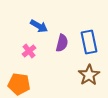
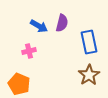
purple semicircle: moved 20 px up
pink cross: rotated 24 degrees clockwise
orange pentagon: rotated 15 degrees clockwise
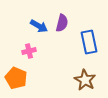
brown star: moved 4 px left, 5 px down; rotated 10 degrees counterclockwise
orange pentagon: moved 3 px left, 6 px up
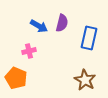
blue rectangle: moved 4 px up; rotated 25 degrees clockwise
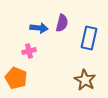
blue arrow: moved 2 px down; rotated 24 degrees counterclockwise
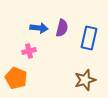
purple semicircle: moved 5 px down
brown star: rotated 25 degrees clockwise
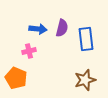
blue arrow: moved 1 px left, 1 px down
blue rectangle: moved 3 px left, 1 px down; rotated 20 degrees counterclockwise
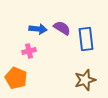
purple semicircle: rotated 72 degrees counterclockwise
